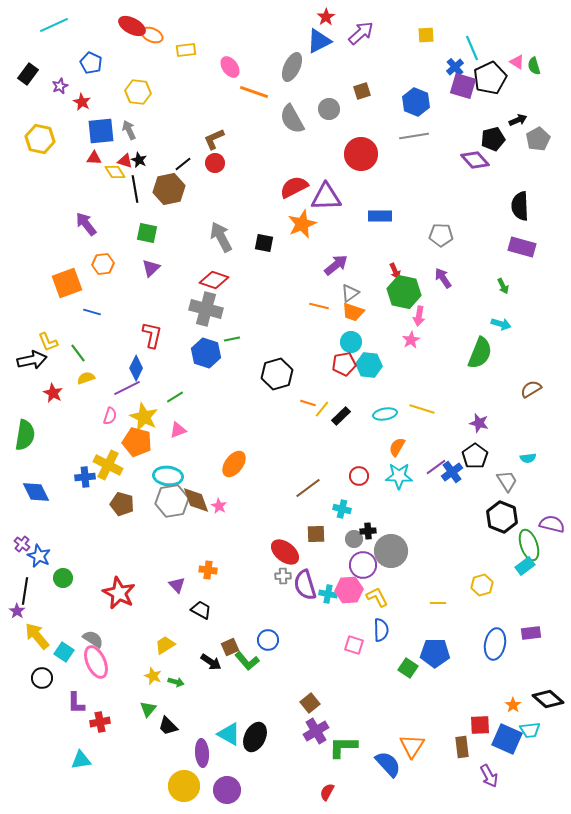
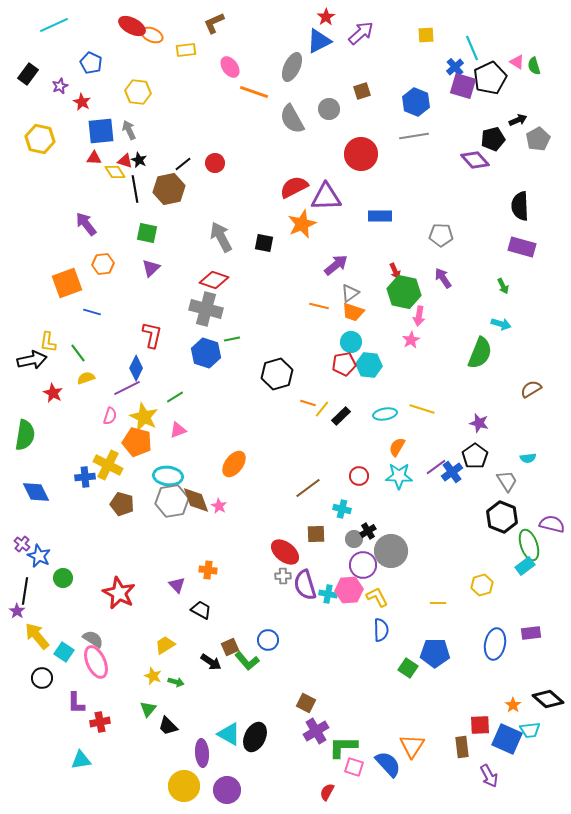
brown L-shape at (214, 139): moved 116 px up
yellow L-shape at (48, 342): rotated 30 degrees clockwise
black cross at (368, 531): rotated 28 degrees counterclockwise
pink square at (354, 645): moved 122 px down
brown square at (310, 703): moved 4 px left; rotated 24 degrees counterclockwise
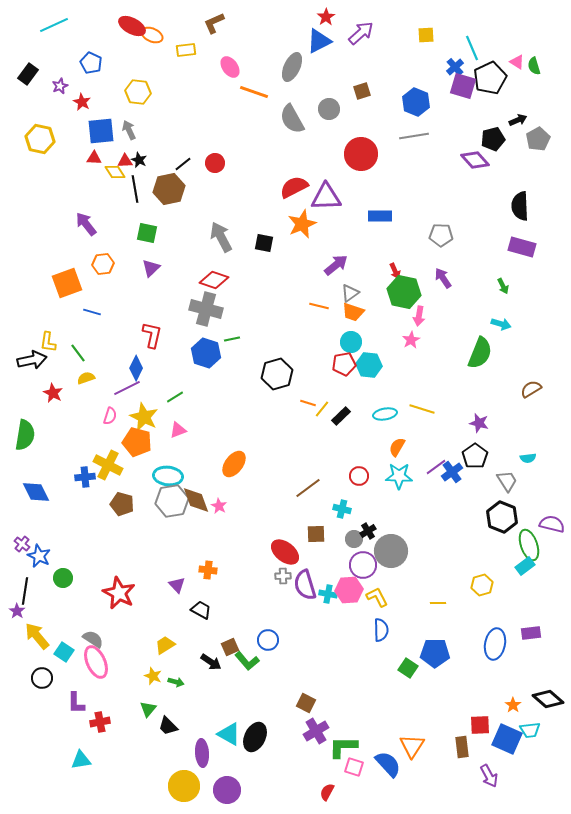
red triangle at (125, 161): rotated 21 degrees counterclockwise
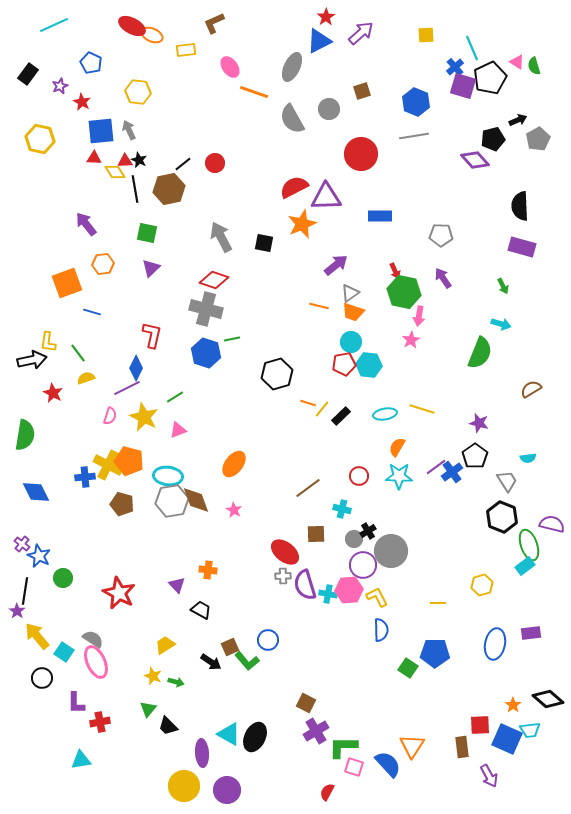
orange pentagon at (137, 442): moved 8 px left, 19 px down
pink star at (219, 506): moved 15 px right, 4 px down
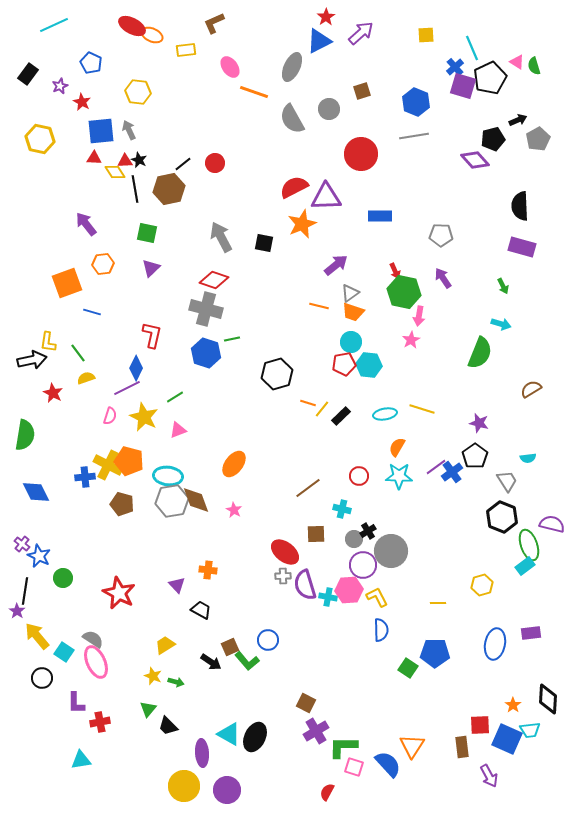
cyan cross at (328, 594): moved 3 px down
black diamond at (548, 699): rotated 52 degrees clockwise
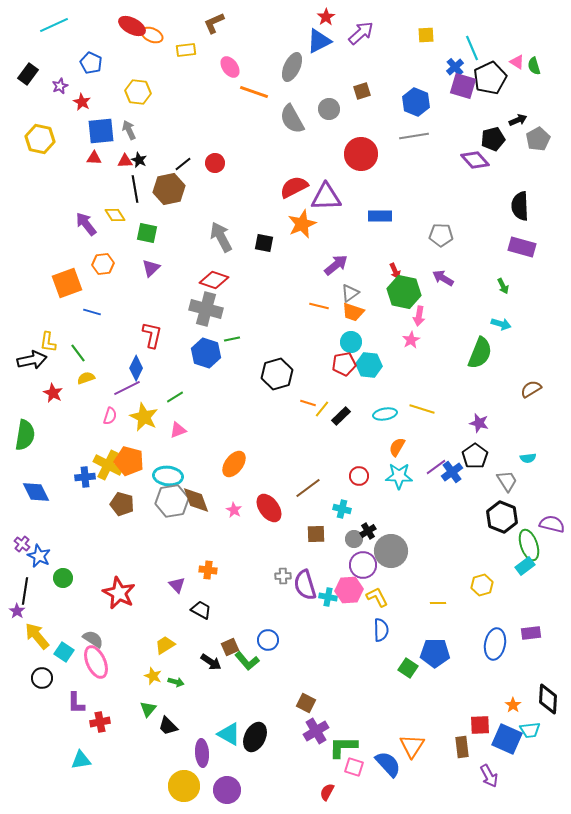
yellow diamond at (115, 172): moved 43 px down
purple arrow at (443, 278): rotated 25 degrees counterclockwise
red ellipse at (285, 552): moved 16 px left, 44 px up; rotated 16 degrees clockwise
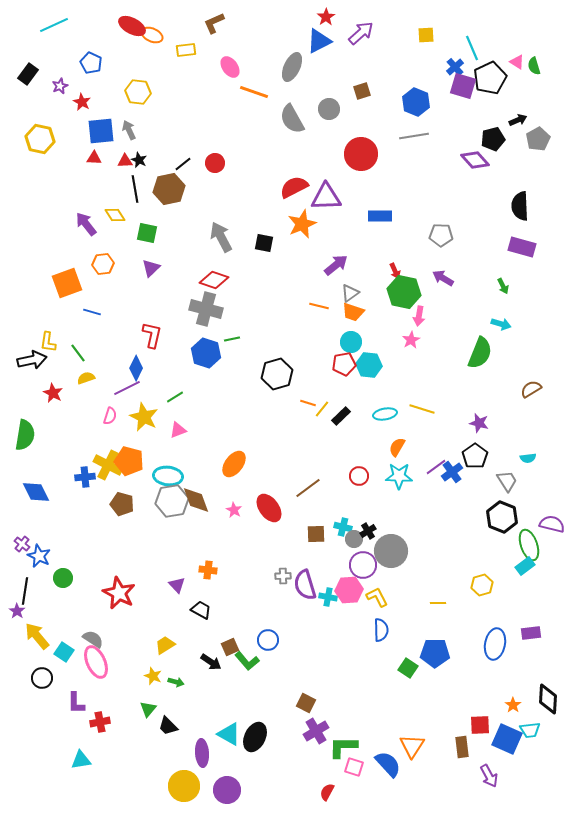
cyan cross at (342, 509): moved 1 px right, 18 px down
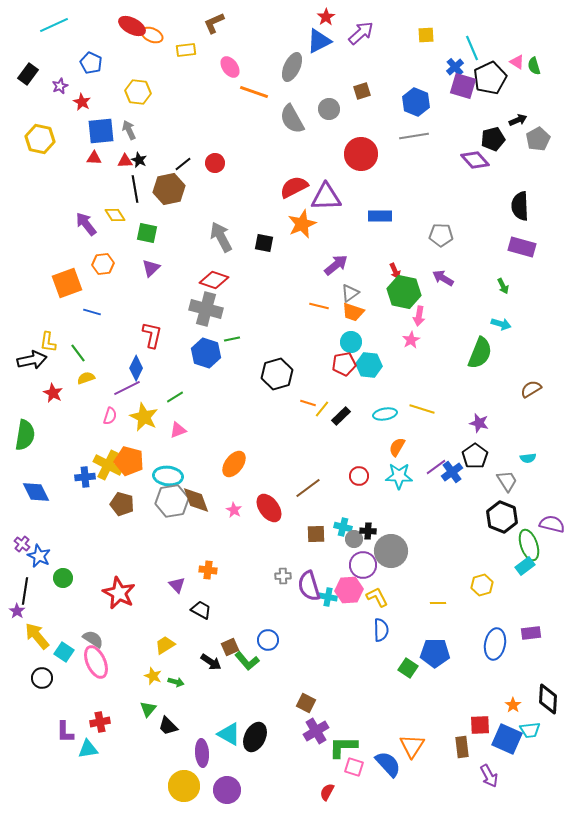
black cross at (368, 531): rotated 35 degrees clockwise
purple semicircle at (305, 585): moved 4 px right, 1 px down
purple L-shape at (76, 703): moved 11 px left, 29 px down
cyan triangle at (81, 760): moved 7 px right, 11 px up
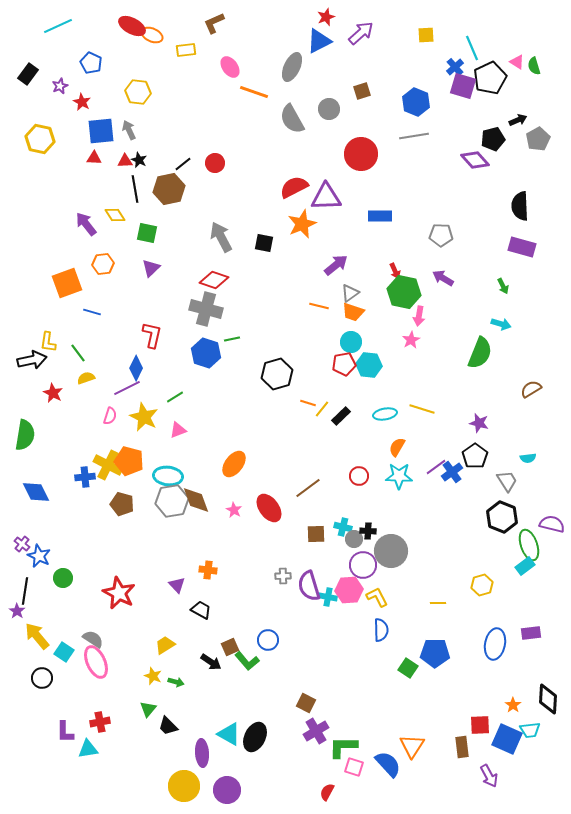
red star at (326, 17): rotated 12 degrees clockwise
cyan line at (54, 25): moved 4 px right, 1 px down
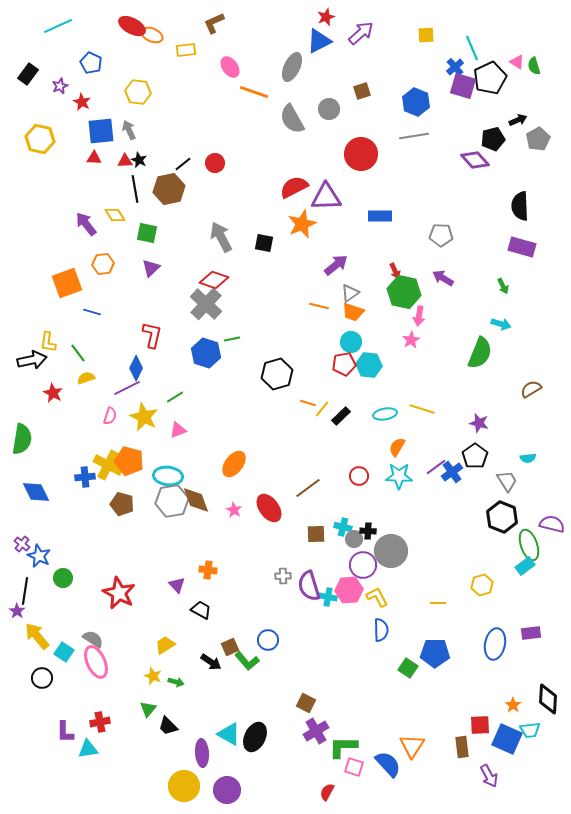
gray cross at (206, 309): moved 5 px up; rotated 28 degrees clockwise
green semicircle at (25, 435): moved 3 px left, 4 px down
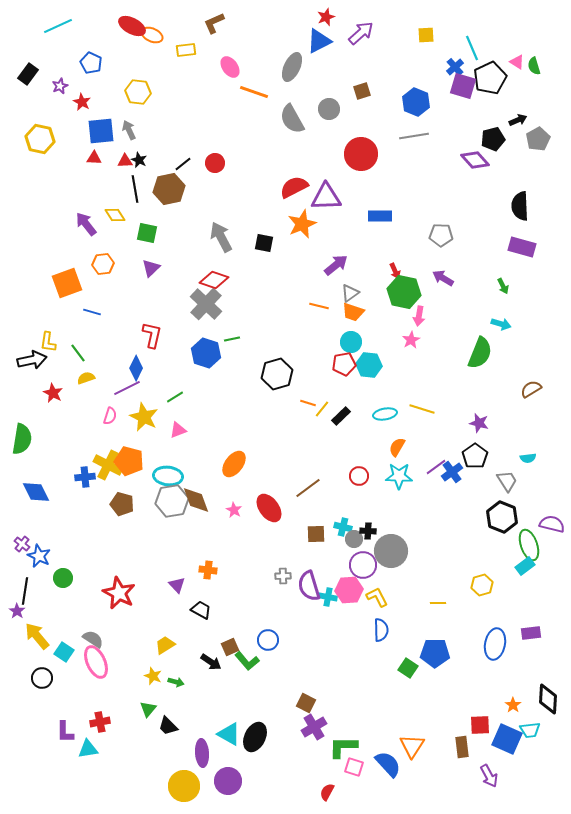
purple cross at (316, 731): moved 2 px left, 4 px up
purple circle at (227, 790): moved 1 px right, 9 px up
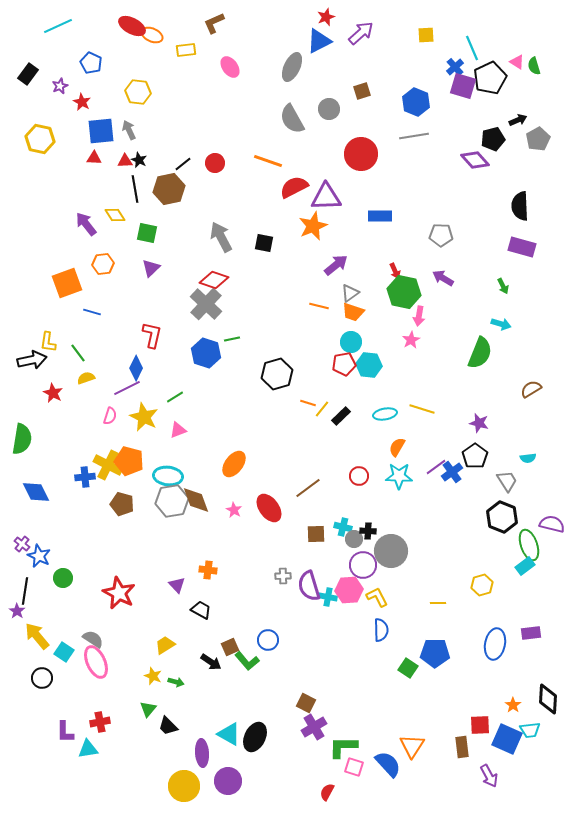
orange line at (254, 92): moved 14 px right, 69 px down
orange star at (302, 224): moved 11 px right, 2 px down
